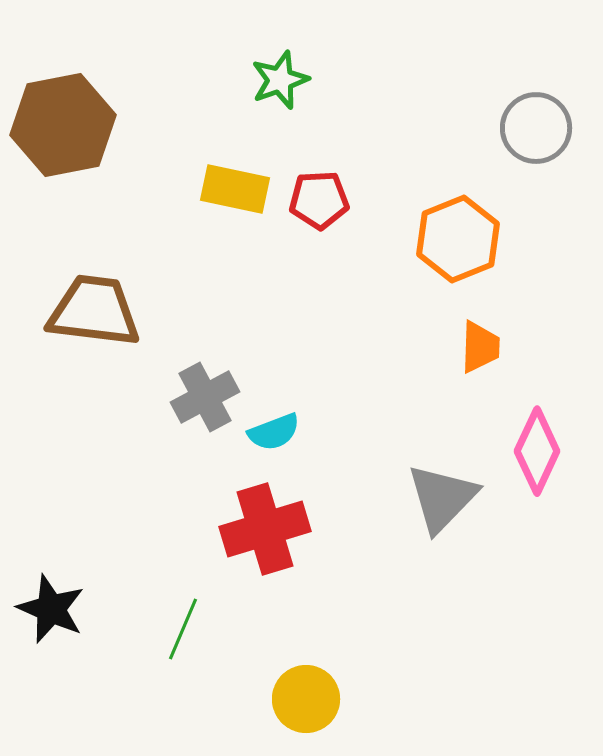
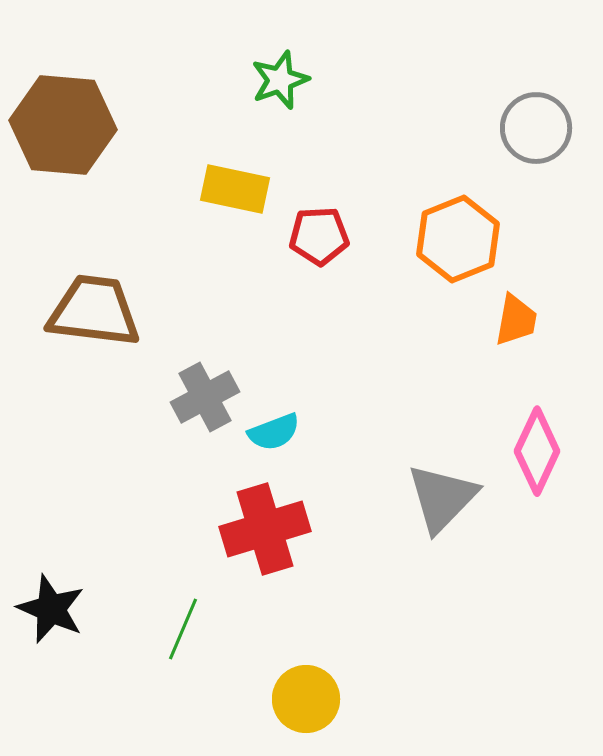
brown hexagon: rotated 16 degrees clockwise
red pentagon: moved 36 px down
orange trapezoid: moved 36 px right, 27 px up; rotated 8 degrees clockwise
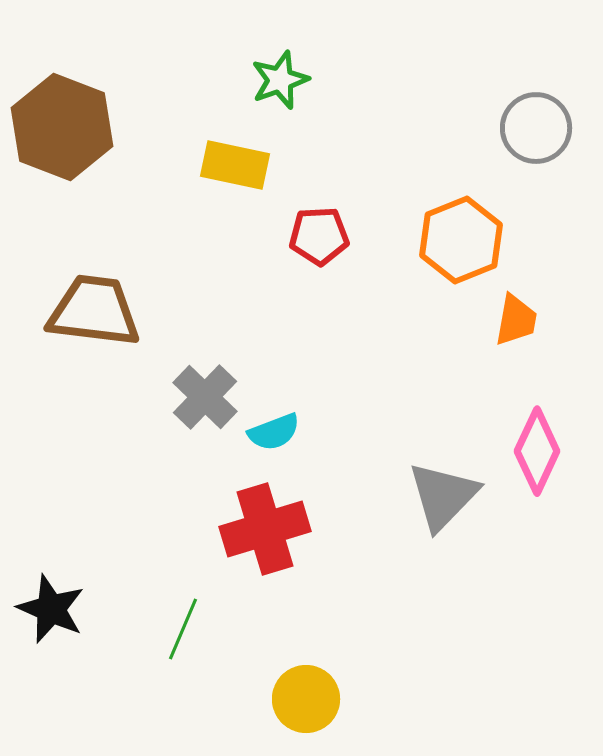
brown hexagon: moved 1 px left, 2 px down; rotated 16 degrees clockwise
yellow rectangle: moved 24 px up
orange hexagon: moved 3 px right, 1 px down
gray cross: rotated 18 degrees counterclockwise
gray triangle: moved 1 px right, 2 px up
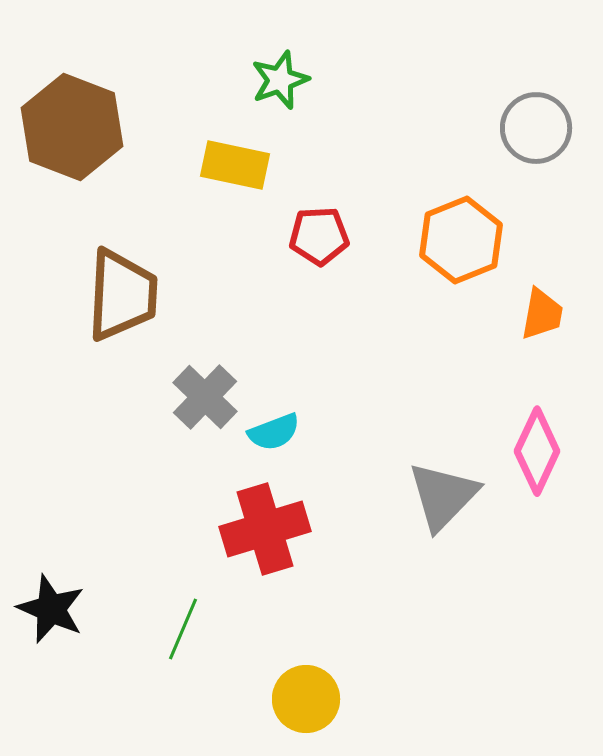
brown hexagon: moved 10 px right
brown trapezoid: moved 28 px right, 16 px up; rotated 86 degrees clockwise
orange trapezoid: moved 26 px right, 6 px up
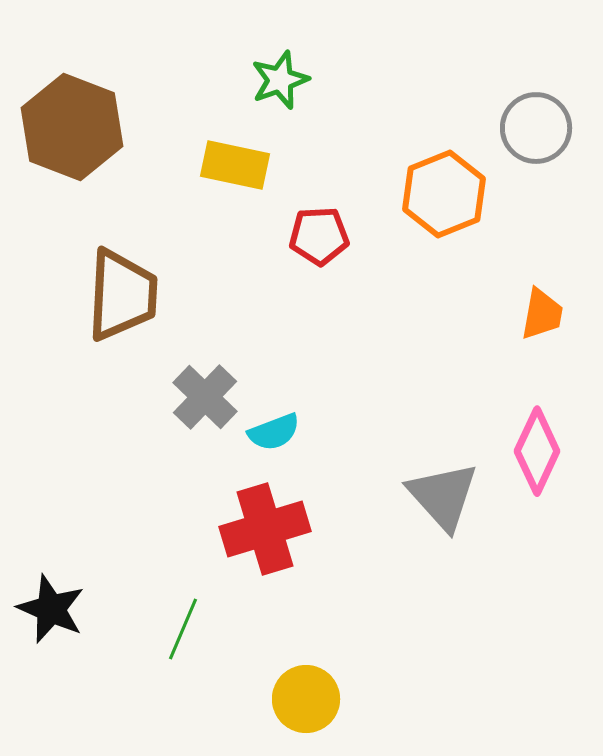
orange hexagon: moved 17 px left, 46 px up
gray triangle: rotated 26 degrees counterclockwise
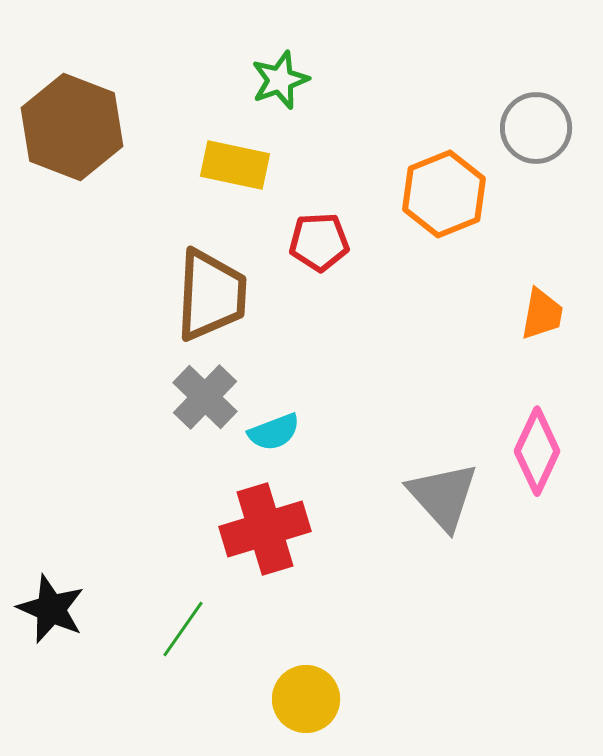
red pentagon: moved 6 px down
brown trapezoid: moved 89 px right
green line: rotated 12 degrees clockwise
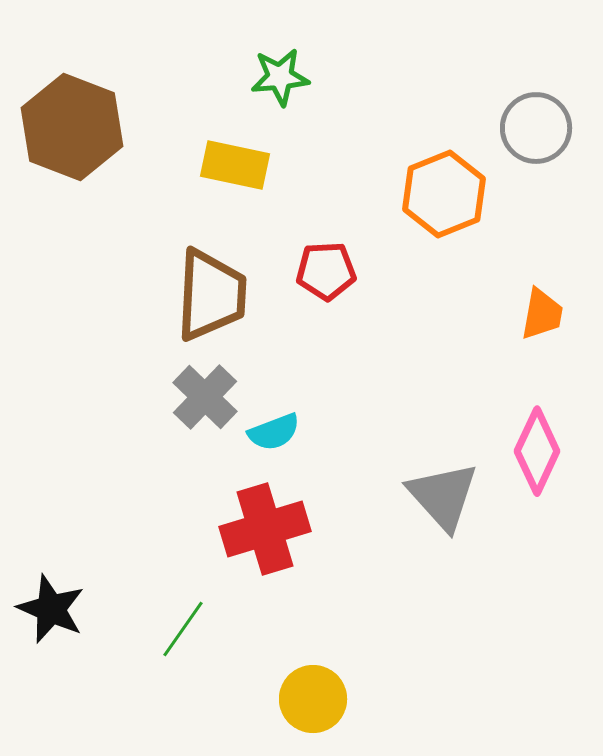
green star: moved 3 px up; rotated 14 degrees clockwise
red pentagon: moved 7 px right, 29 px down
yellow circle: moved 7 px right
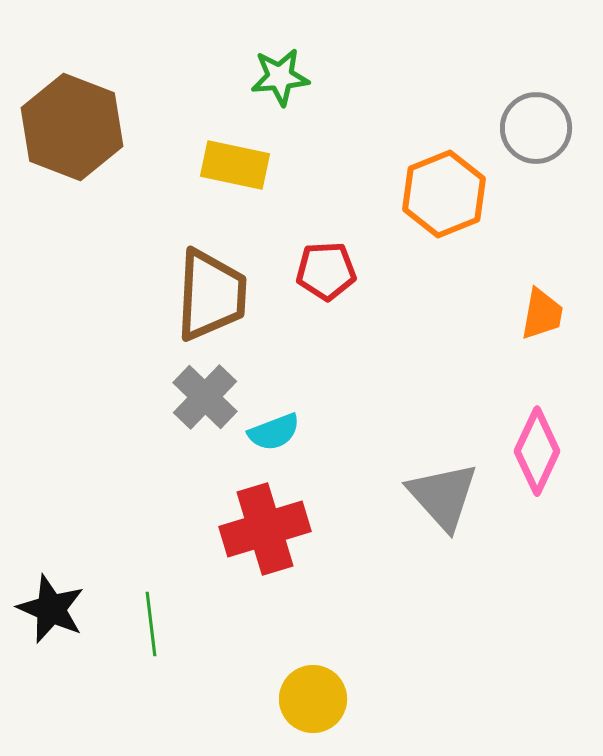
green line: moved 32 px left, 5 px up; rotated 42 degrees counterclockwise
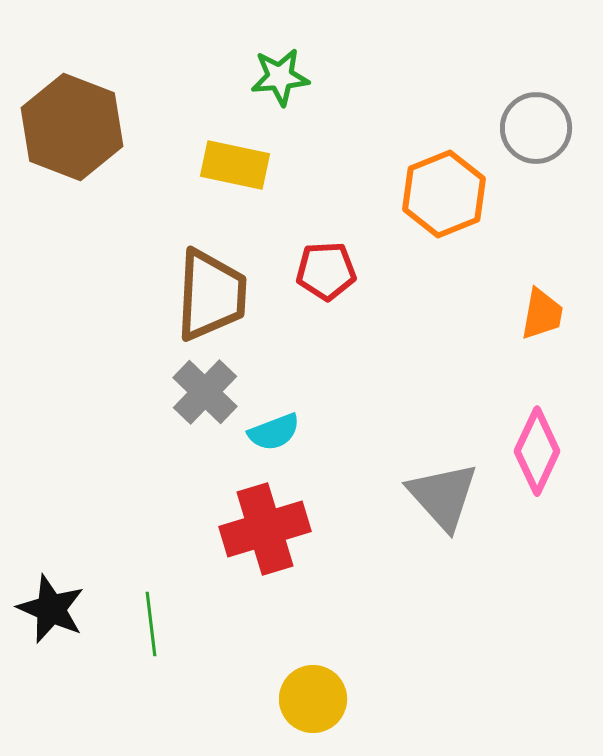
gray cross: moved 5 px up
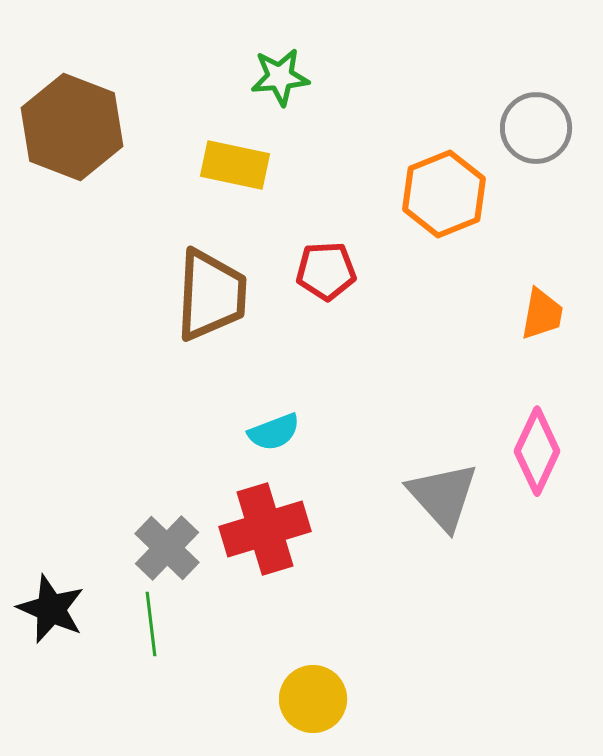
gray cross: moved 38 px left, 156 px down
